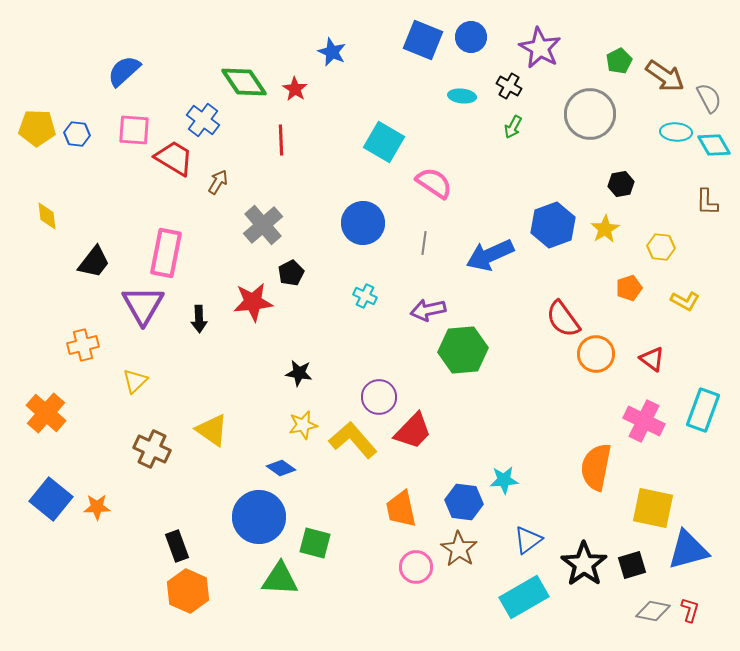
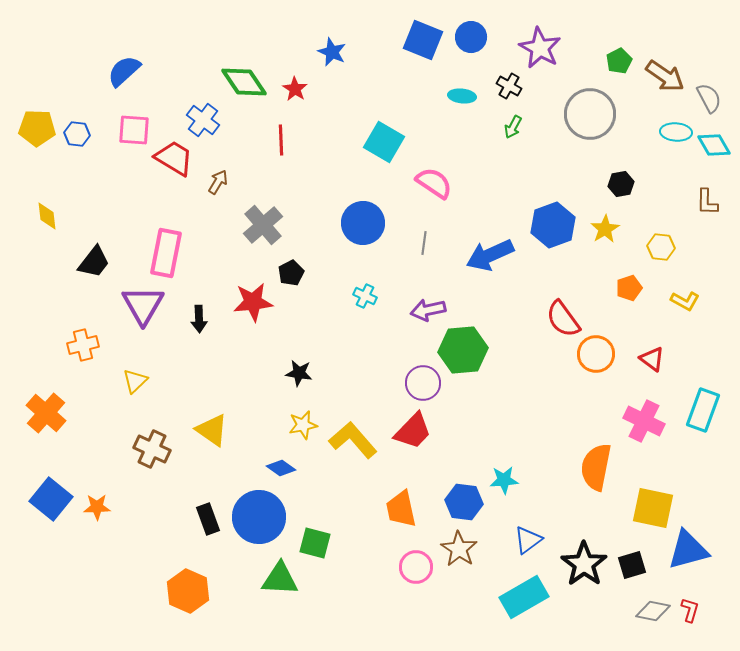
purple circle at (379, 397): moved 44 px right, 14 px up
black rectangle at (177, 546): moved 31 px right, 27 px up
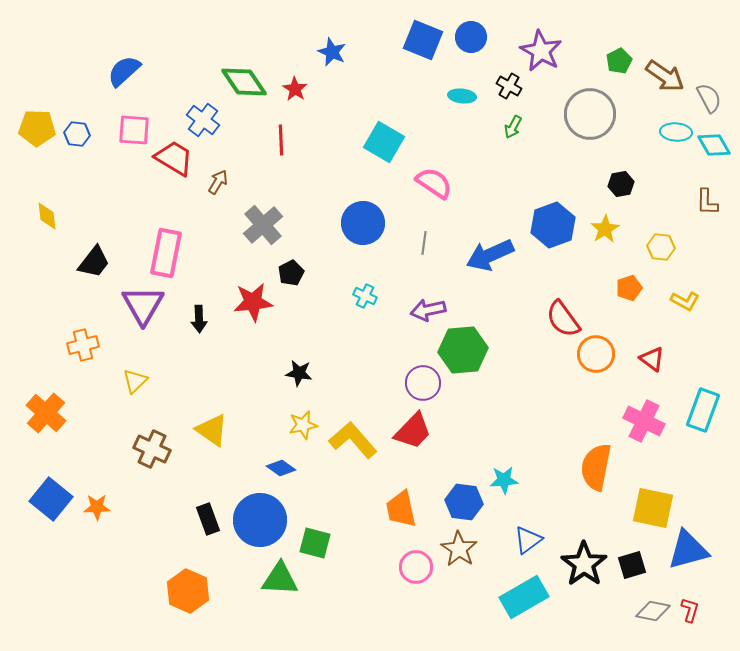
purple star at (540, 48): moved 1 px right, 3 px down
blue circle at (259, 517): moved 1 px right, 3 px down
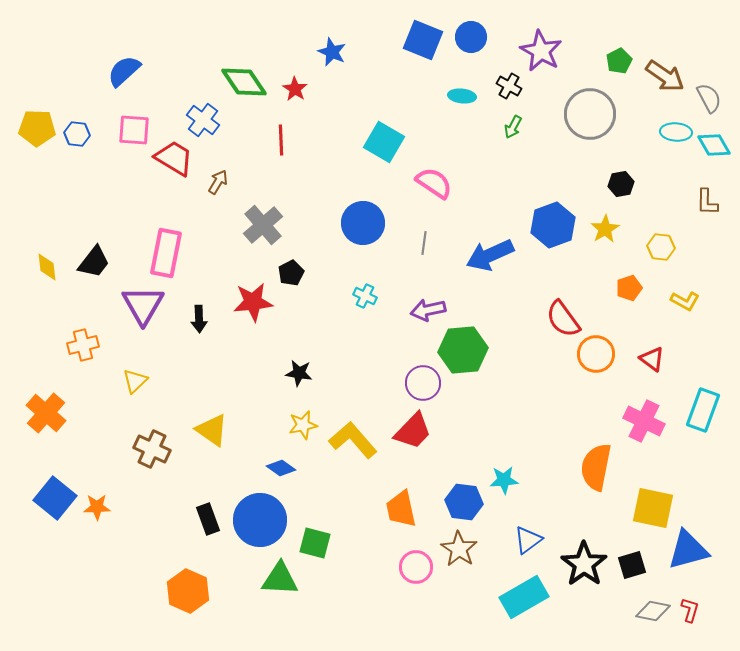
yellow diamond at (47, 216): moved 51 px down
blue square at (51, 499): moved 4 px right, 1 px up
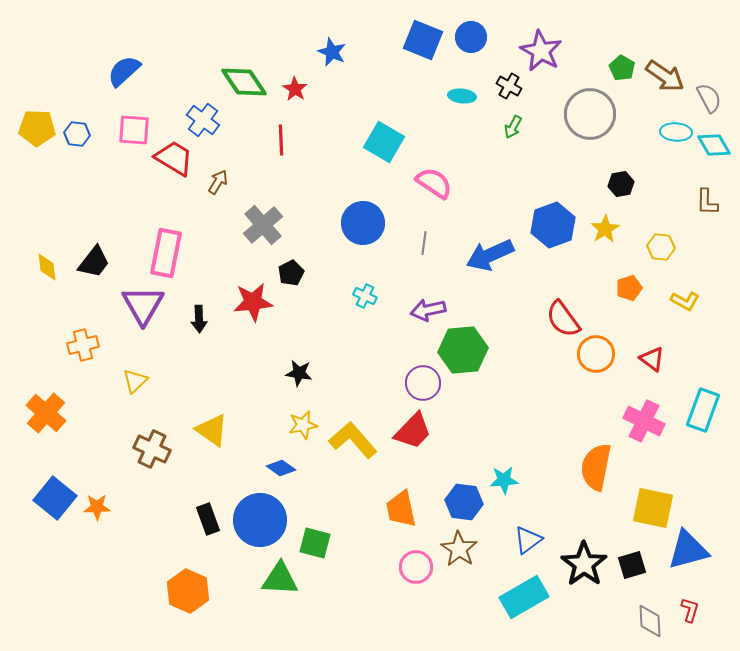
green pentagon at (619, 61): moved 3 px right, 7 px down; rotated 15 degrees counterclockwise
gray diamond at (653, 611): moved 3 px left, 10 px down; rotated 76 degrees clockwise
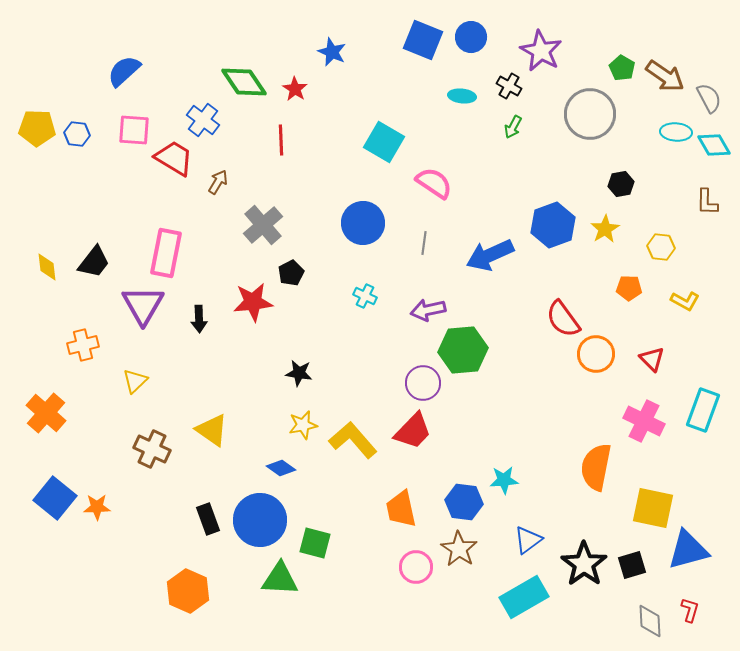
orange pentagon at (629, 288): rotated 20 degrees clockwise
red triangle at (652, 359): rotated 8 degrees clockwise
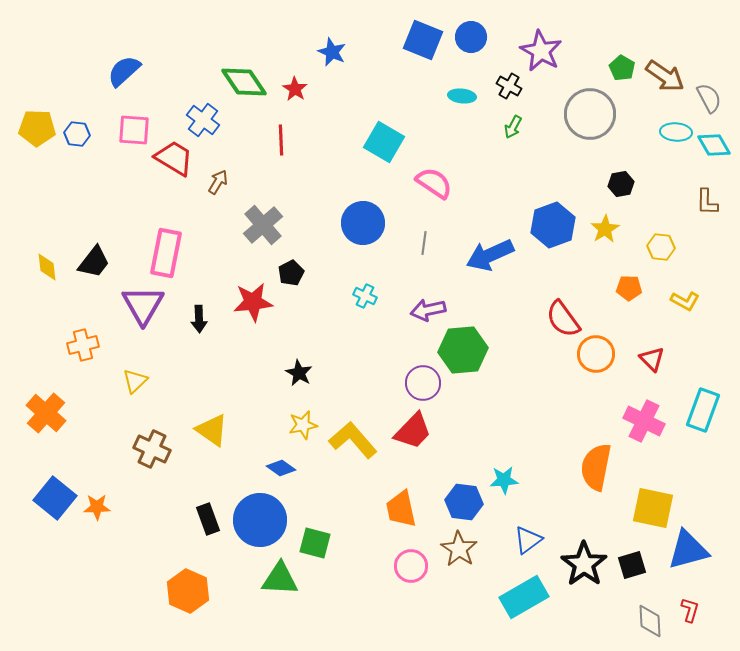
black star at (299, 373): rotated 20 degrees clockwise
pink circle at (416, 567): moved 5 px left, 1 px up
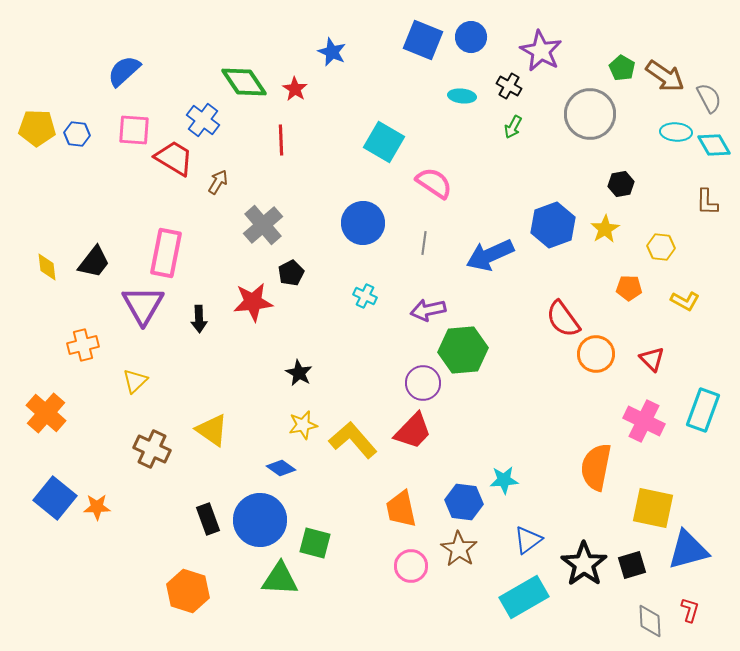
orange hexagon at (188, 591): rotated 6 degrees counterclockwise
